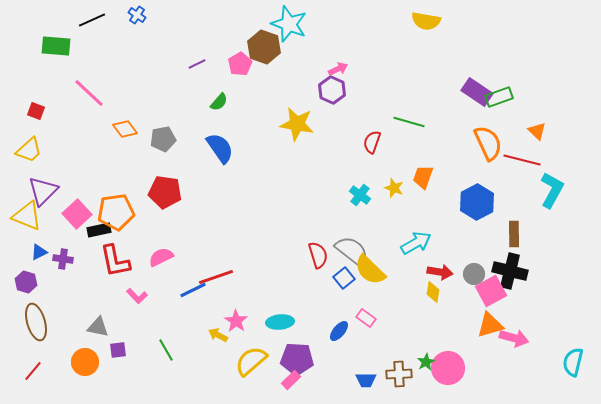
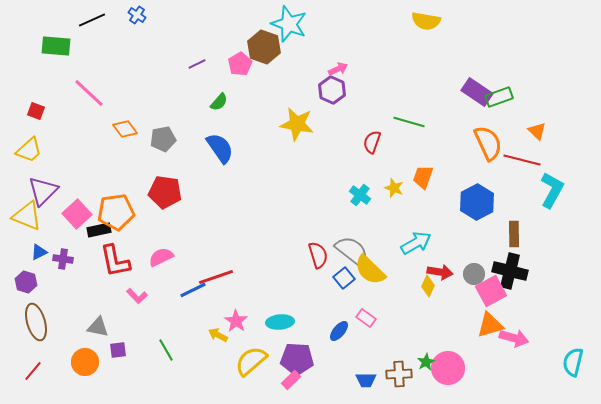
yellow diamond at (433, 292): moved 5 px left, 6 px up; rotated 15 degrees clockwise
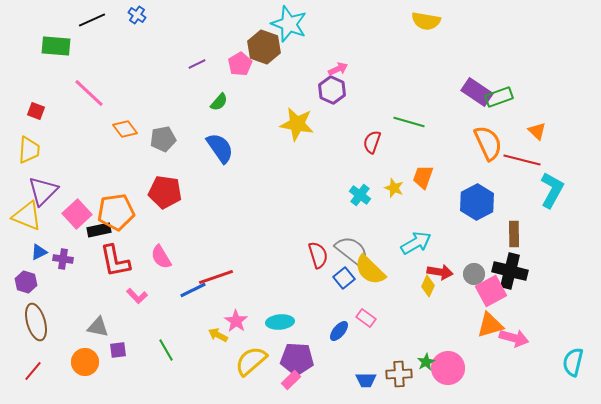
yellow trapezoid at (29, 150): rotated 44 degrees counterclockwise
pink semicircle at (161, 257): rotated 95 degrees counterclockwise
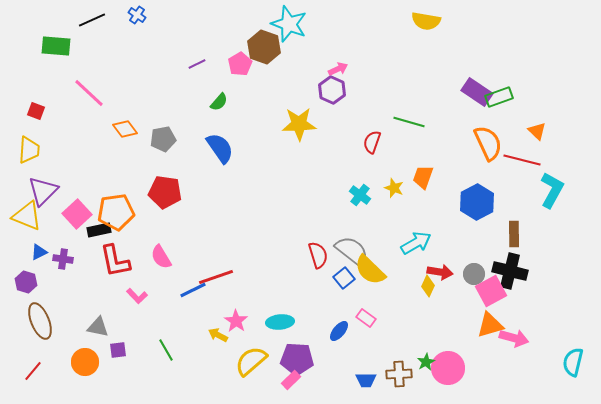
yellow star at (297, 124): moved 2 px right; rotated 12 degrees counterclockwise
brown ellipse at (36, 322): moved 4 px right, 1 px up; rotated 6 degrees counterclockwise
